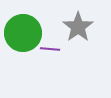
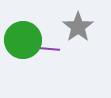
green circle: moved 7 px down
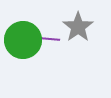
purple line: moved 10 px up
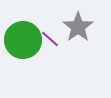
purple line: rotated 36 degrees clockwise
